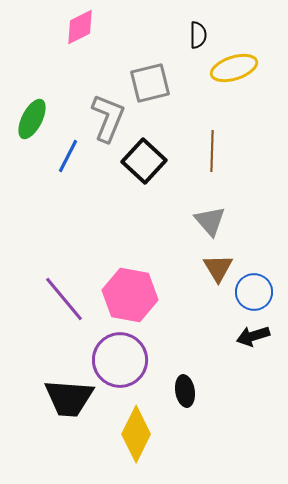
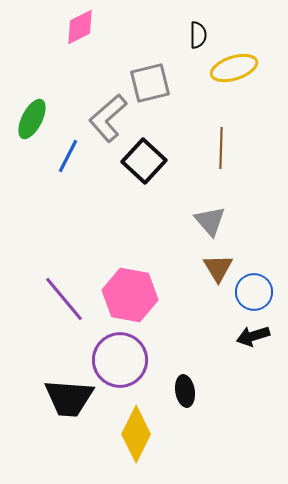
gray L-shape: rotated 153 degrees counterclockwise
brown line: moved 9 px right, 3 px up
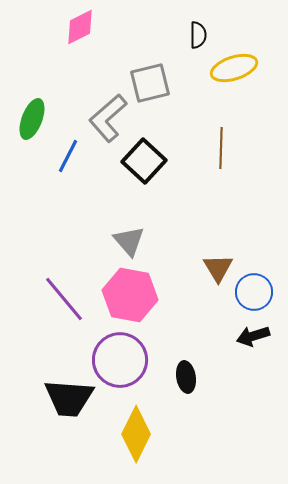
green ellipse: rotated 6 degrees counterclockwise
gray triangle: moved 81 px left, 20 px down
black ellipse: moved 1 px right, 14 px up
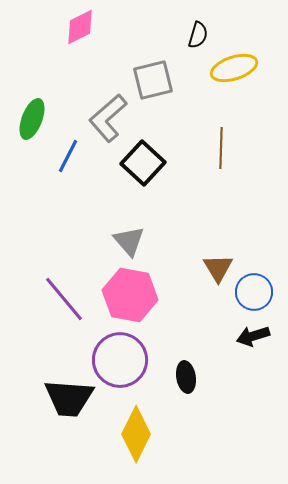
black semicircle: rotated 16 degrees clockwise
gray square: moved 3 px right, 3 px up
black square: moved 1 px left, 2 px down
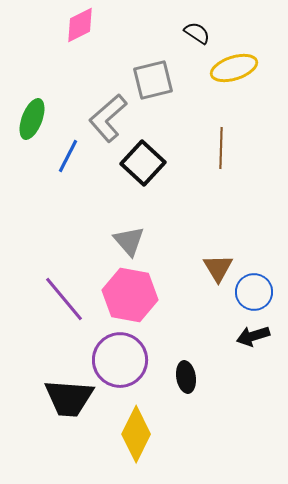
pink diamond: moved 2 px up
black semicircle: moved 1 px left, 2 px up; rotated 72 degrees counterclockwise
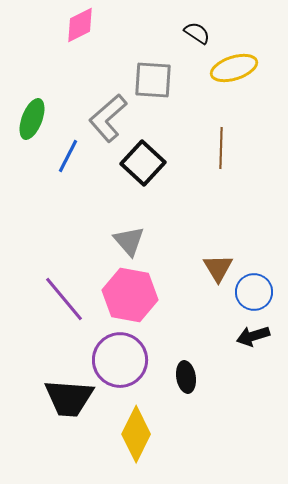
gray square: rotated 18 degrees clockwise
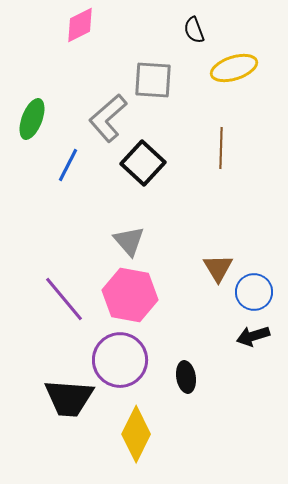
black semicircle: moved 3 px left, 3 px up; rotated 144 degrees counterclockwise
blue line: moved 9 px down
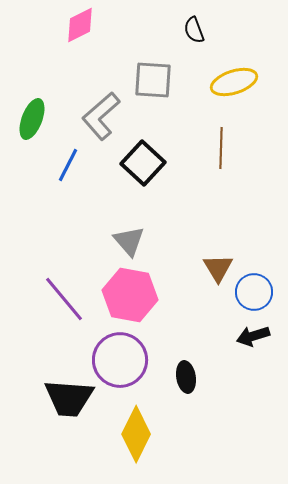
yellow ellipse: moved 14 px down
gray L-shape: moved 7 px left, 2 px up
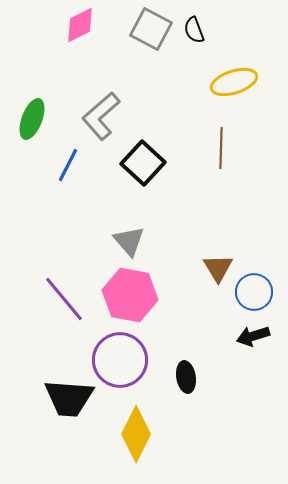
gray square: moved 2 px left, 51 px up; rotated 24 degrees clockwise
